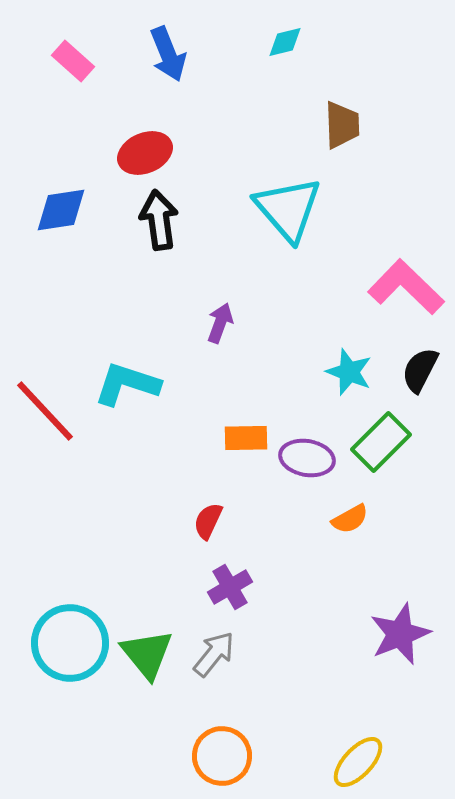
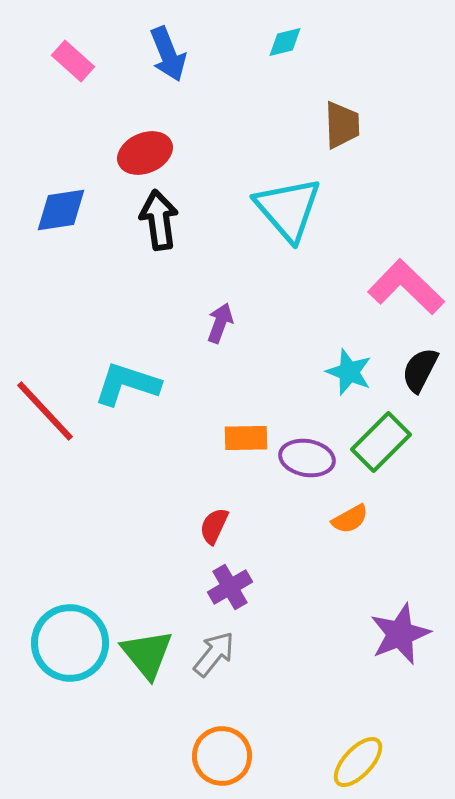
red semicircle: moved 6 px right, 5 px down
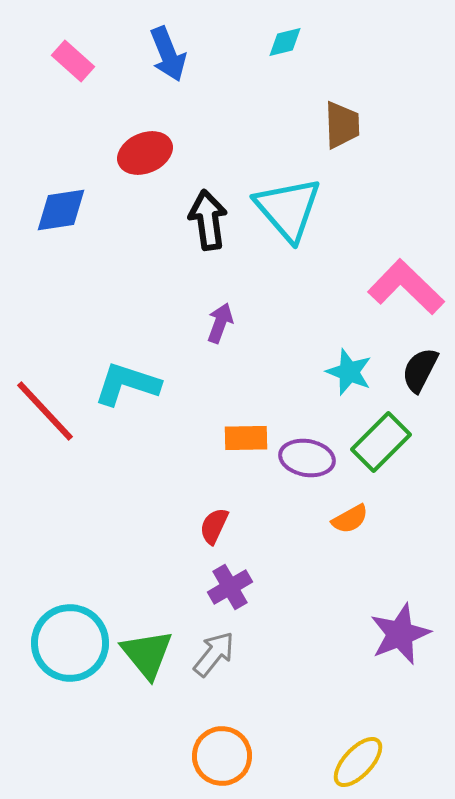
black arrow: moved 49 px right
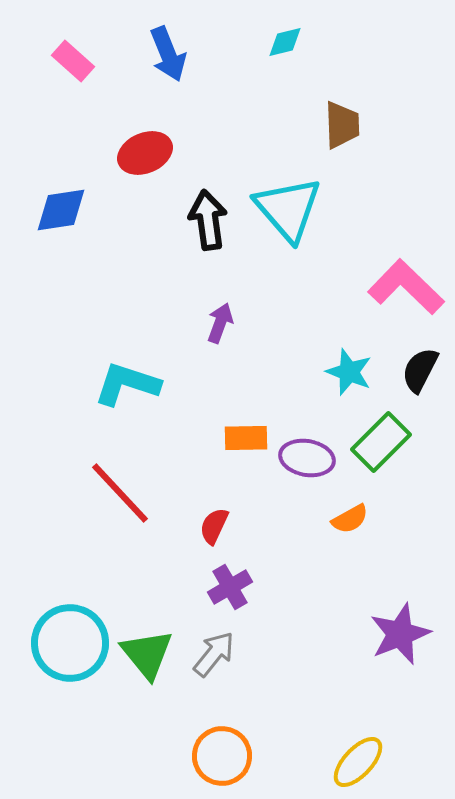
red line: moved 75 px right, 82 px down
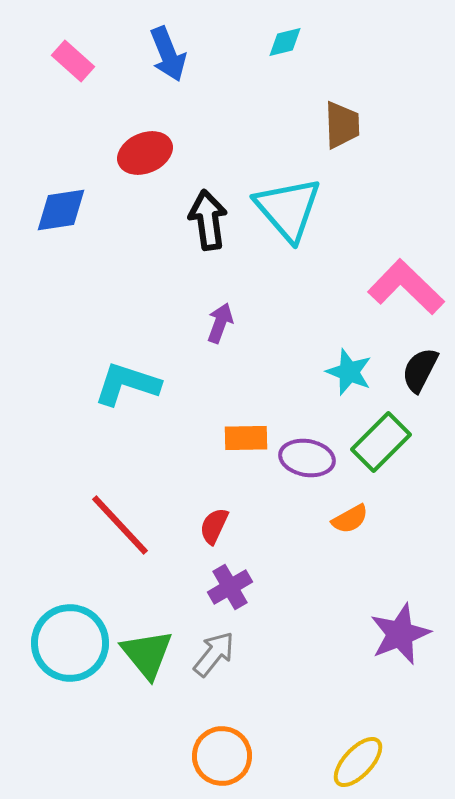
red line: moved 32 px down
